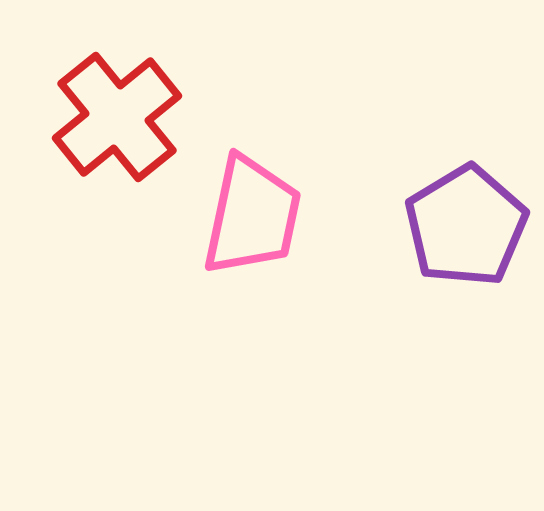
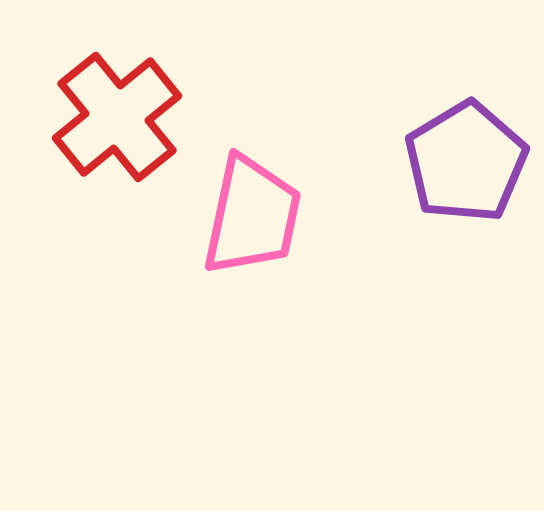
purple pentagon: moved 64 px up
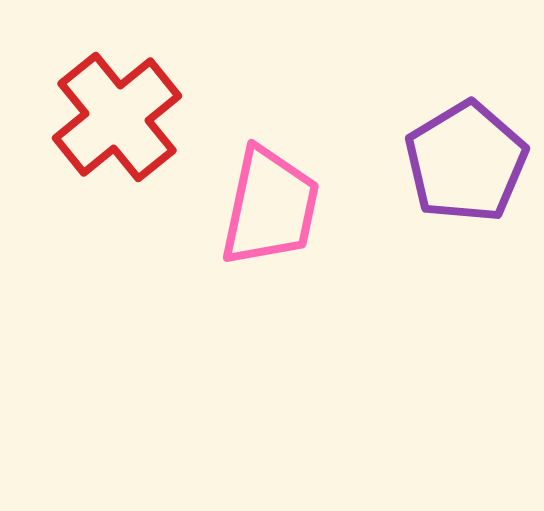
pink trapezoid: moved 18 px right, 9 px up
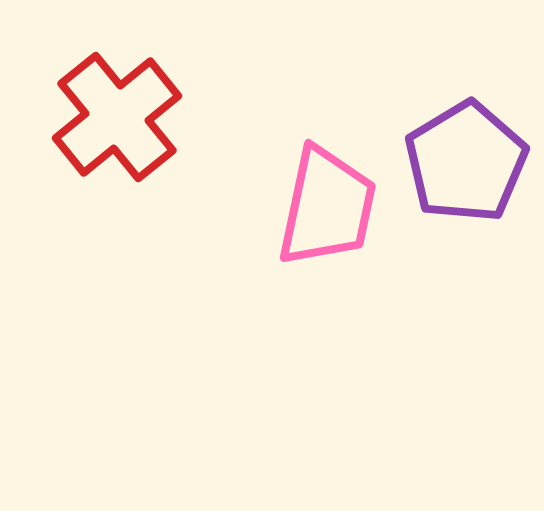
pink trapezoid: moved 57 px right
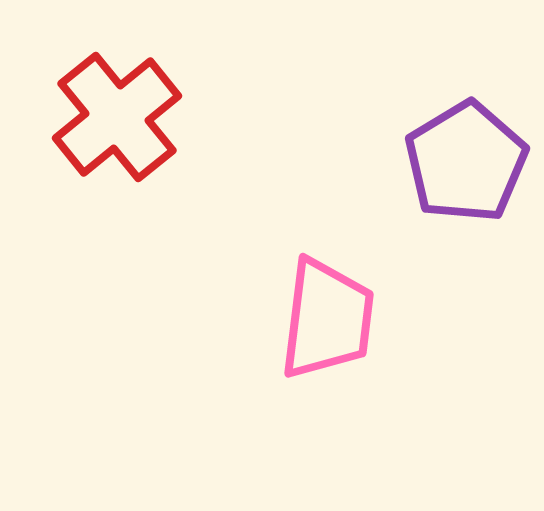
pink trapezoid: moved 112 px down; rotated 5 degrees counterclockwise
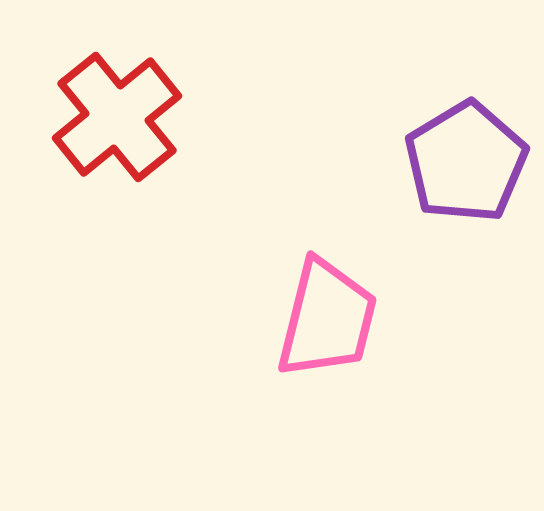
pink trapezoid: rotated 7 degrees clockwise
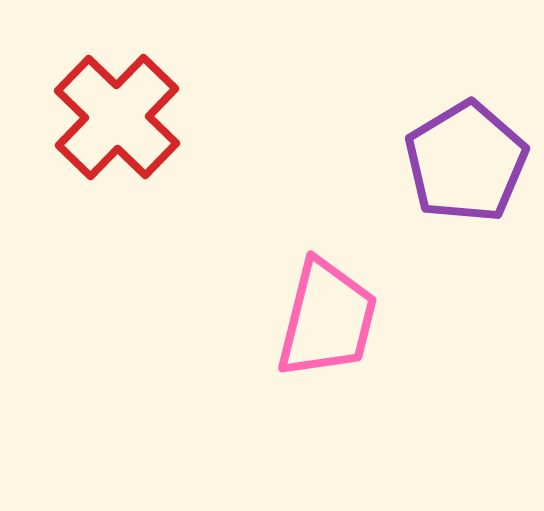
red cross: rotated 7 degrees counterclockwise
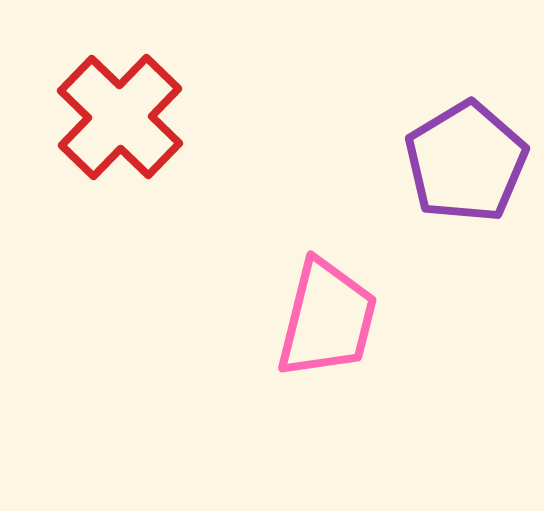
red cross: moved 3 px right
